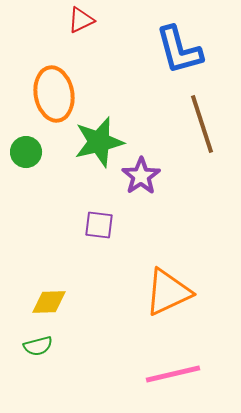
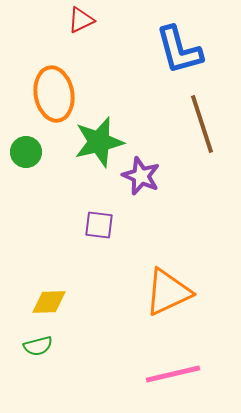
purple star: rotated 15 degrees counterclockwise
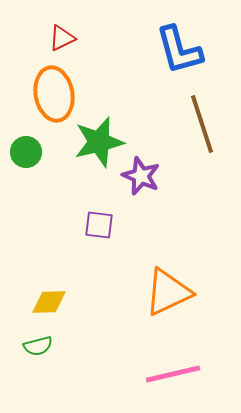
red triangle: moved 19 px left, 18 px down
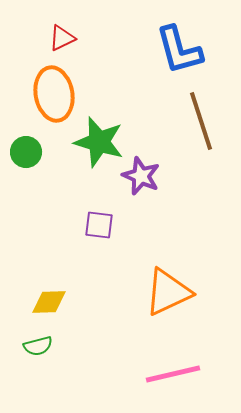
brown line: moved 1 px left, 3 px up
green star: rotated 30 degrees clockwise
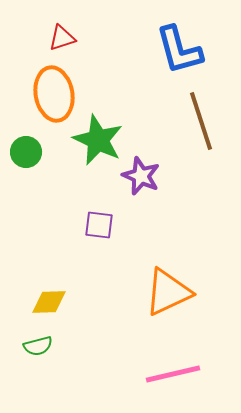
red triangle: rotated 8 degrees clockwise
green star: moved 1 px left, 2 px up; rotated 9 degrees clockwise
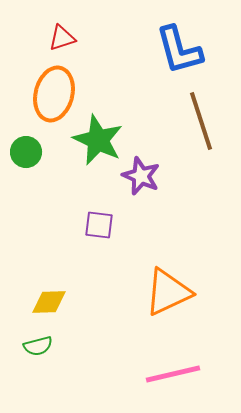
orange ellipse: rotated 24 degrees clockwise
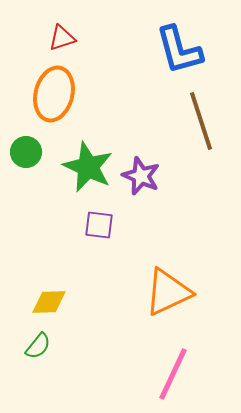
green star: moved 10 px left, 27 px down
green semicircle: rotated 36 degrees counterclockwise
pink line: rotated 52 degrees counterclockwise
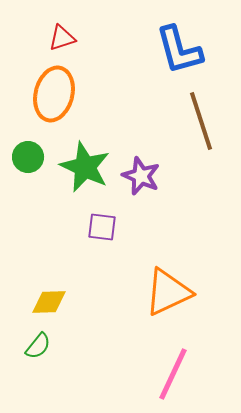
green circle: moved 2 px right, 5 px down
green star: moved 3 px left
purple square: moved 3 px right, 2 px down
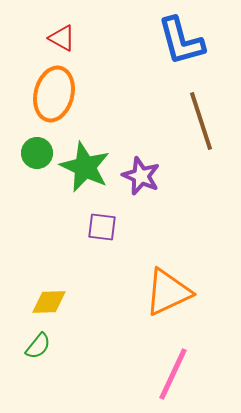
red triangle: rotated 48 degrees clockwise
blue L-shape: moved 2 px right, 9 px up
green circle: moved 9 px right, 4 px up
